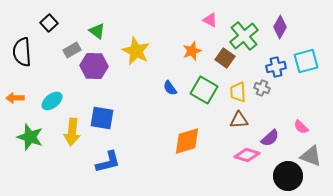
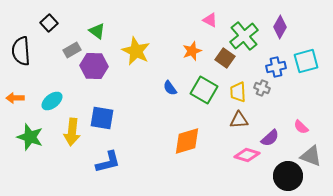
black semicircle: moved 1 px left, 1 px up
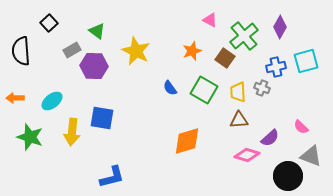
blue L-shape: moved 4 px right, 15 px down
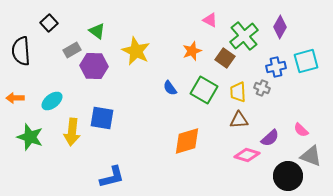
pink semicircle: moved 3 px down
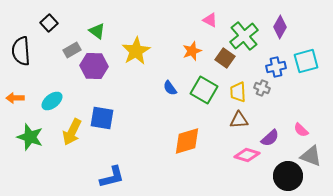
yellow star: rotated 16 degrees clockwise
yellow arrow: rotated 20 degrees clockwise
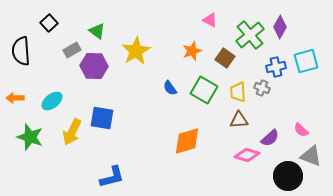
green cross: moved 6 px right, 1 px up
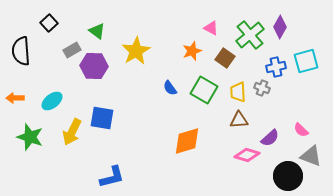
pink triangle: moved 1 px right, 8 px down
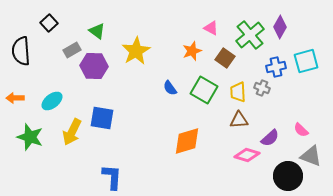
blue L-shape: rotated 72 degrees counterclockwise
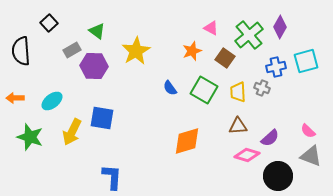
green cross: moved 1 px left
brown triangle: moved 1 px left, 6 px down
pink semicircle: moved 7 px right, 1 px down
black circle: moved 10 px left
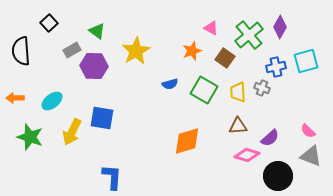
blue semicircle: moved 4 px up; rotated 70 degrees counterclockwise
